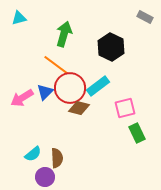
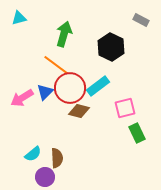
gray rectangle: moved 4 px left, 3 px down
brown diamond: moved 3 px down
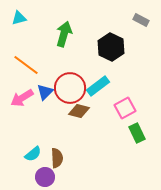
orange line: moved 30 px left
pink square: rotated 15 degrees counterclockwise
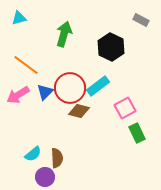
pink arrow: moved 4 px left, 3 px up
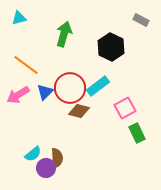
purple circle: moved 1 px right, 9 px up
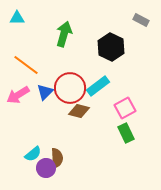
cyan triangle: moved 2 px left; rotated 14 degrees clockwise
green rectangle: moved 11 px left
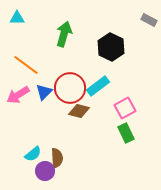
gray rectangle: moved 8 px right
blue triangle: moved 1 px left
purple circle: moved 1 px left, 3 px down
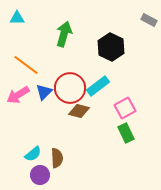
purple circle: moved 5 px left, 4 px down
